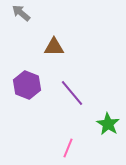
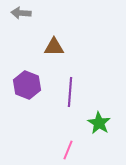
gray arrow: rotated 36 degrees counterclockwise
purple line: moved 2 px left, 1 px up; rotated 44 degrees clockwise
green star: moved 9 px left, 1 px up
pink line: moved 2 px down
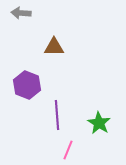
purple line: moved 13 px left, 23 px down; rotated 8 degrees counterclockwise
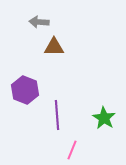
gray arrow: moved 18 px right, 9 px down
purple hexagon: moved 2 px left, 5 px down
green star: moved 5 px right, 5 px up
pink line: moved 4 px right
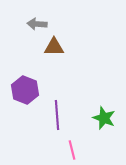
gray arrow: moved 2 px left, 2 px down
green star: rotated 10 degrees counterclockwise
pink line: rotated 36 degrees counterclockwise
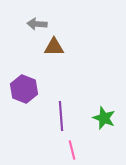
purple hexagon: moved 1 px left, 1 px up
purple line: moved 4 px right, 1 px down
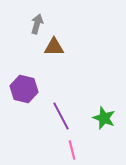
gray arrow: rotated 102 degrees clockwise
purple hexagon: rotated 8 degrees counterclockwise
purple line: rotated 24 degrees counterclockwise
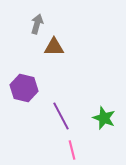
purple hexagon: moved 1 px up
